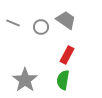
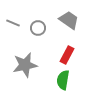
gray trapezoid: moved 3 px right
gray circle: moved 3 px left, 1 px down
gray star: moved 15 px up; rotated 25 degrees clockwise
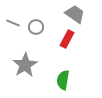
gray trapezoid: moved 6 px right, 6 px up
gray circle: moved 2 px left, 1 px up
red rectangle: moved 16 px up
gray star: rotated 20 degrees counterclockwise
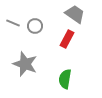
gray circle: moved 1 px left, 1 px up
gray star: moved 1 px up; rotated 20 degrees counterclockwise
green semicircle: moved 2 px right, 1 px up
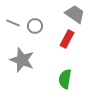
gray star: moved 3 px left, 4 px up
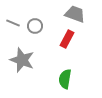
gray trapezoid: rotated 15 degrees counterclockwise
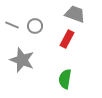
gray line: moved 1 px left, 2 px down
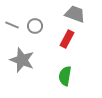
green semicircle: moved 3 px up
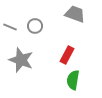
gray line: moved 2 px left, 2 px down
red rectangle: moved 16 px down
gray star: moved 1 px left
green semicircle: moved 8 px right, 4 px down
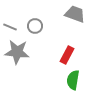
gray star: moved 4 px left, 8 px up; rotated 15 degrees counterclockwise
